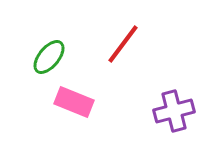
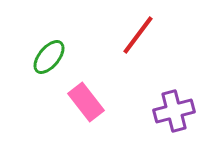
red line: moved 15 px right, 9 px up
pink rectangle: moved 12 px right; rotated 30 degrees clockwise
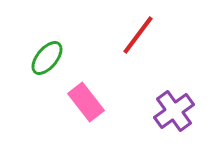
green ellipse: moved 2 px left, 1 px down
purple cross: rotated 21 degrees counterclockwise
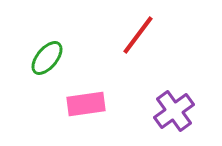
pink rectangle: moved 2 px down; rotated 60 degrees counterclockwise
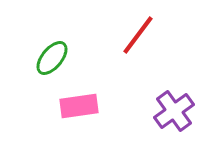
green ellipse: moved 5 px right
pink rectangle: moved 7 px left, 2 px down
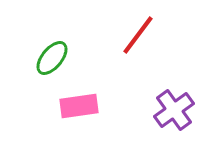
purple cross: moved 1 px up
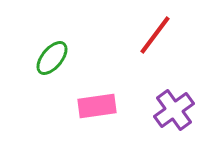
red line: moved 17 px right
pink rectangle: moved 18 px right
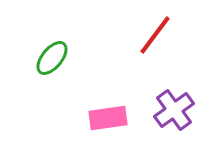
pink rectangle: moved 11 px right, 12 px down
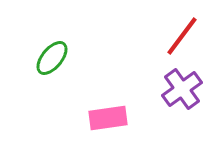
red line: moved 27 px right, 1 px down
purple cross: moved 8 px right, 21 px up
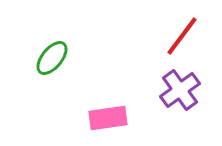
purple cross: moved 2 px left, 1 px down
